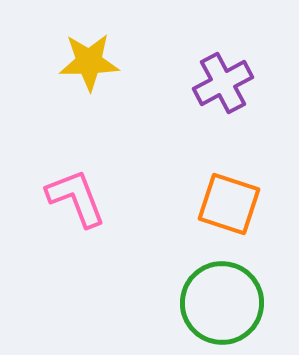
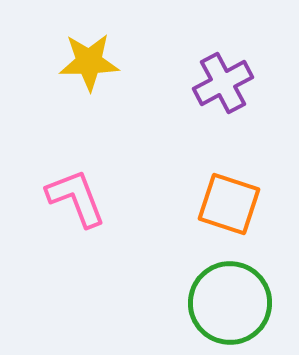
green circle: moved 8 px right
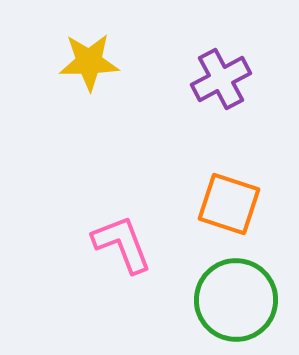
purple cross: moved 2 px left, 4 px up
pink L-shape: moved 46 px right, 46 px down
green circle: moved 6 px right, 3 px up
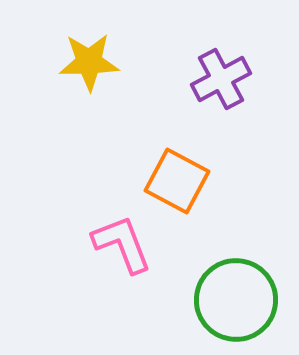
orange square: moved 52 px left, 23 px up; rotated 10 degrees clockwise
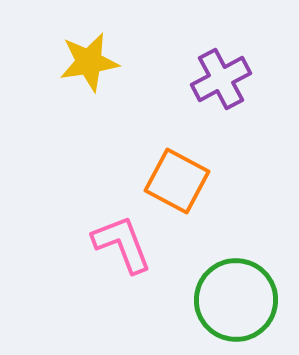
yellow star: rotated 8 degrees counterclockwise
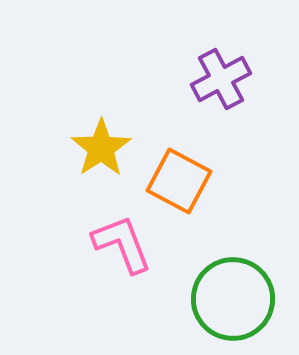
yellow star: moved 12 px right, 86 px down; rotated 24 degrees counterclockwise
orange square: moved 2 px right
green circle: moved 3 px left, 1 px up
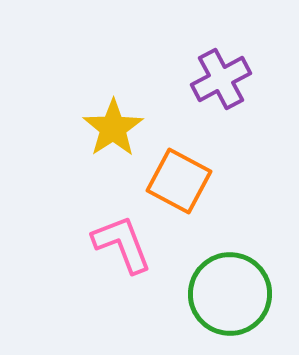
yellow star: moved 12 px right, 20 px up
green circle: moved 3 px left, 5 px up
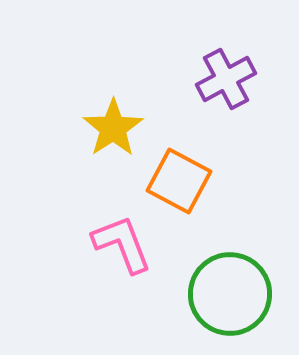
purple cross: moved 5 px right
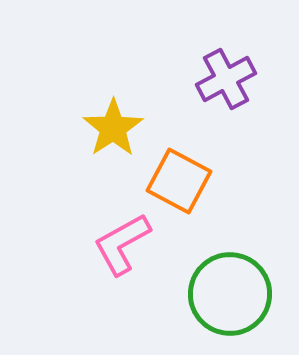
pink L-shape: rotated 98 degrees counterclockwise
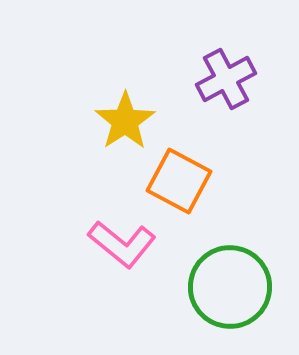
yellow star: moved 12 px right, 7 px up
pink L-shape: rotated 112 degrees counterclockwise
green circle: moved 7 px up
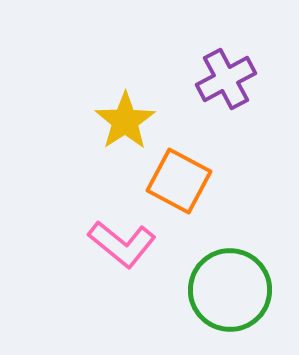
green circle: moved 3 px down
